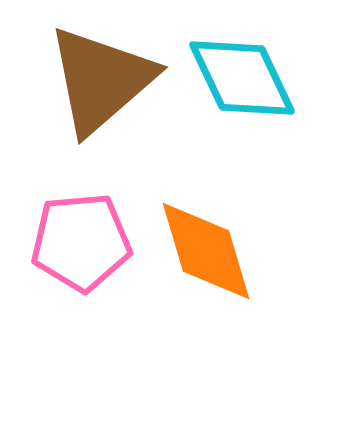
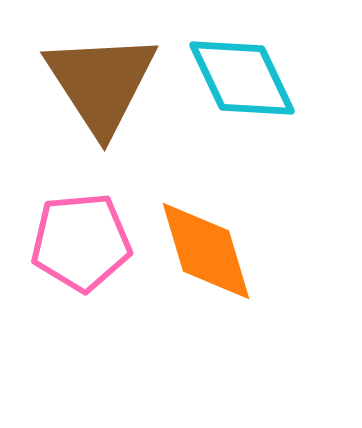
brown triangle: moved 3 px down; rotated 22 degrees counterclockwise
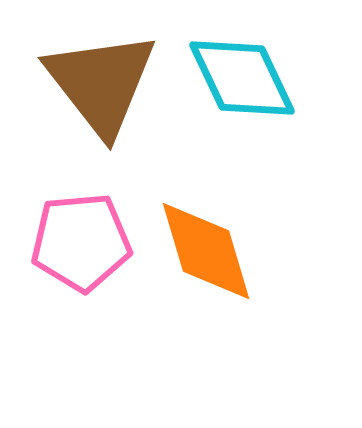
brown triangle: rotated 5 degrees counterclockwise
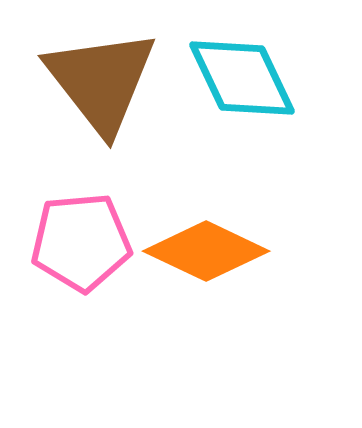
brown triangle: moved 2 px up
orange diamond: rotated 48 degrees counterclockwise
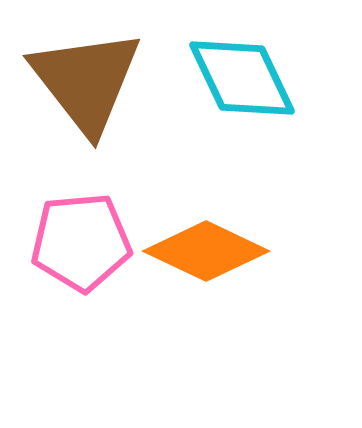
brown triangle: moved 15 px left
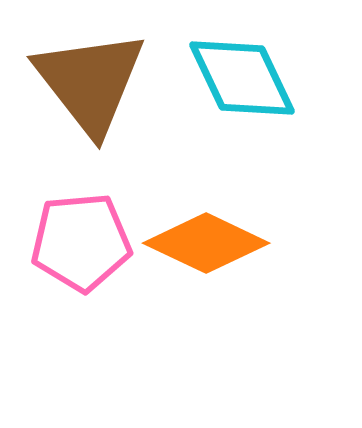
brown triangle: moved 4 px right, 1 px down
orange diamond: moved 8 px up
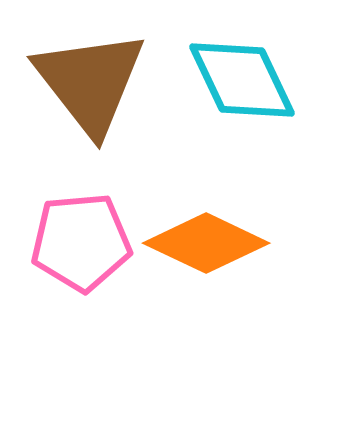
cyan diamond: moved 2 px down
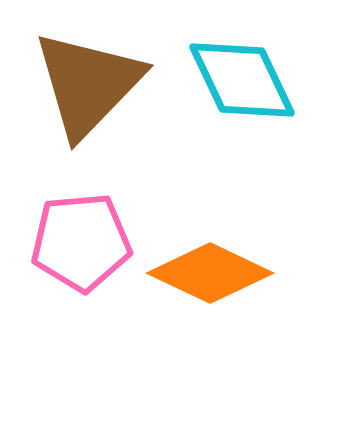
brown triangle: moved 2 px left, 2 px down; rotated 22 degrees clockwise
orange diamond: moved 4 px right, 30 px down
